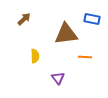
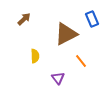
blue rectangle: rotated 56 degrees clockwise
brown triangle: rotated 20 degrees counterclockwise
orange line: moved 4 px left, 4 px down; rotated 48 degrees clockwise
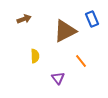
brown arrow: rotated 24 degrees clockwise
brown triangle: moved 1 px left, 3 px up
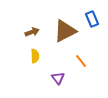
brown arrow: moved 8 px right, 13 px down
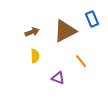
purple triangle: rotated 32 degrees counterclockwise
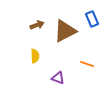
brown arrow: moved 5 px right, 7 px up
orange line: moved 6 px right, 3 px down; rotated 32 degrees counterclockwise
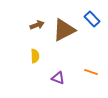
blue rectangle: rotated 21 degrees counterclockwise
brown triangle: moved 1 px left, 1 px up
orange line: moved 4 px right, 8 px down
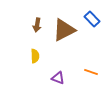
brown arrow: rotated 120 degrees clockwise
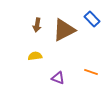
yellow semicircle: rotated 96 degrees counterclockwise
